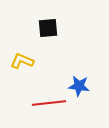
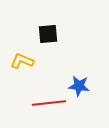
black square: moved 6 px down
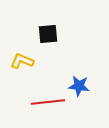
red line: moved 1 px left, 1 px up
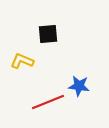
red line: rotated 16 degrees counterclockwise
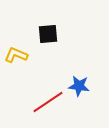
yellow L-shape: moved 6 px left, 6 px up
red line: rotated 12 degrees counterclockwise
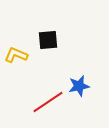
black square: moved 6 px down
blue star: rotated 20 degrees counterclockwise
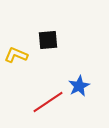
blue star: rotated 15 degrees counterclockwise
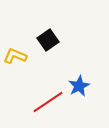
black square: rotated 30 degrees counterclockwise
yellow L-shape: moved 1 px left, 1 px down
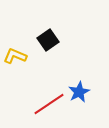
blue star: moved 6 px down
red line: moved 1 px right, 2 px down
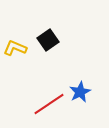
yellow L-shape: moved 8 px up
blue star: moved 1 px right
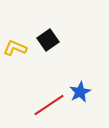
red line: moved 1 px down
